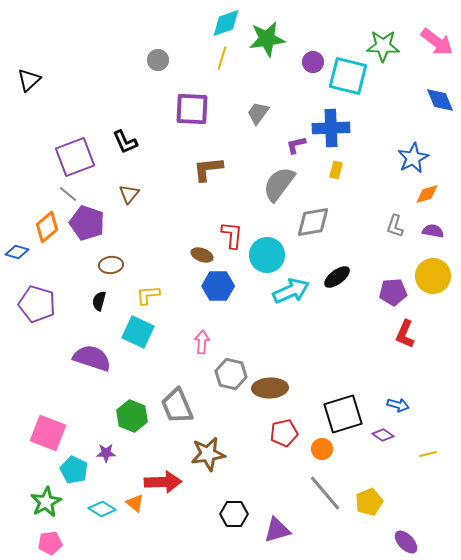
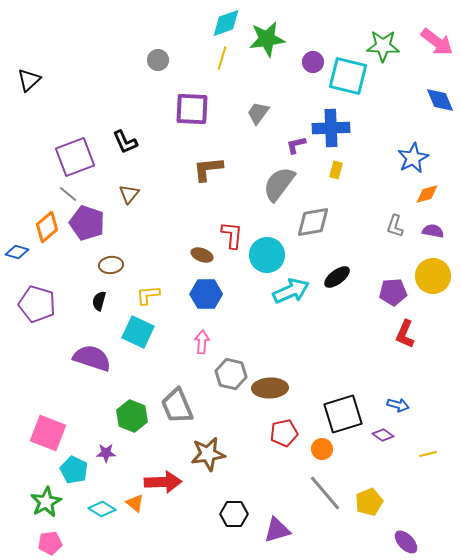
blue hexagon at (218, 286): moved 12 px left, 8 px down
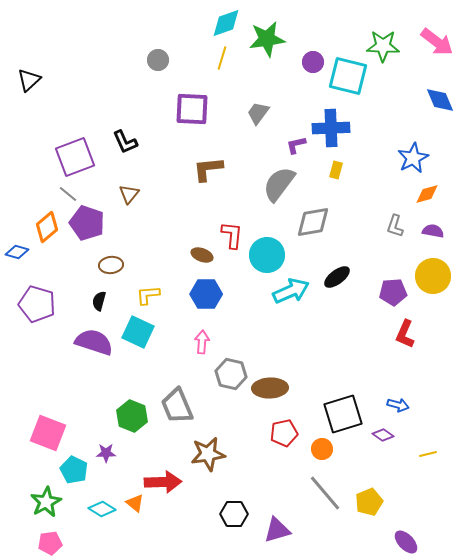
purple semicircle at (92, 358): moved 2 px right, 16 px up
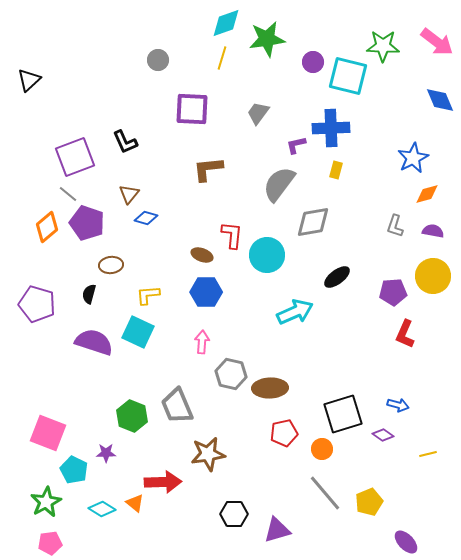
blue diamond at (17, 252): moved 129 px right, 34 px up
cyan arrow at (291, 291): moved 4 px right, 21 px down
blue hexagon at (206, 294): moved 2 px up
black semicircle at (99, 301): moved 10 px left, 7 px up
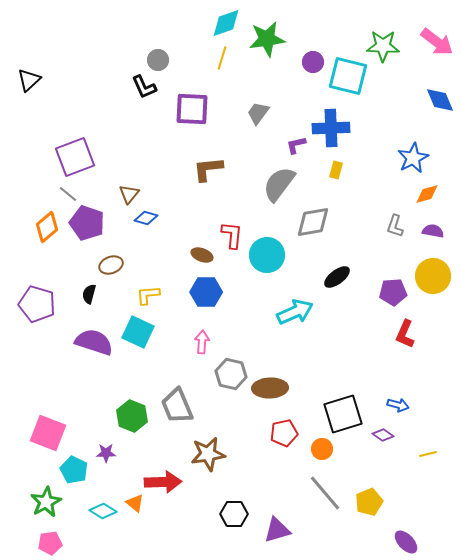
black L-shape at (125, 142): moved 19 px right, 55 px up
brown ellipse at (111, 265): rotated 15 degrees counterclockwise
cyan diamond at (102, 509): moved 1 px right, 2 px down
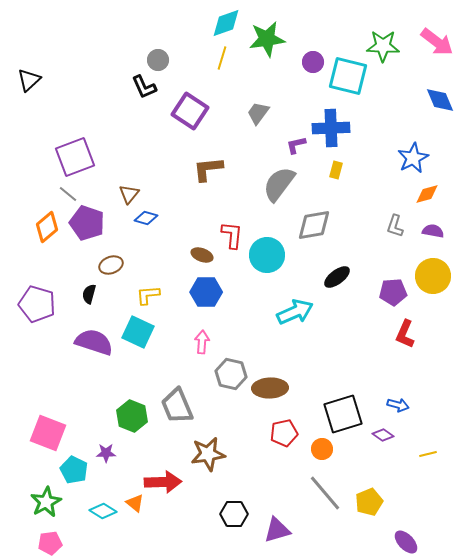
purple square at (192, 109): moved 2 px left, 2 px down; rotated 30 degrees clockwise
gray diamond at (313, 222): moved 1 px right, 3 px down
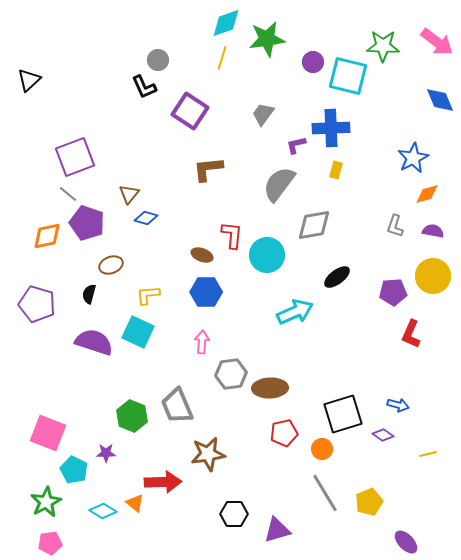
gray trapezoid at (258, 113): moved 5 px right, 1 px down
orange diamond at (47, 227): moved 9 px down; rotated 28 degrees clockwise
red L-shape at (405, 334): moved 6 px right
gray hexagon at (231, 374): rotated 20 degrees counterclockwise
gray line at (325, 493): rotated 9 degrees clockwise
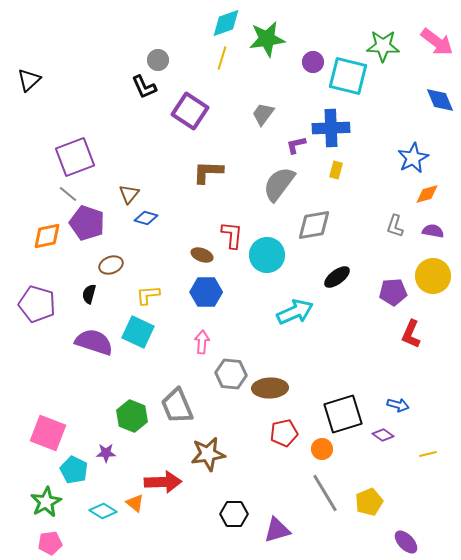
brown L-shape at (208, 169): moved 3 px down; rotated 8 degrees clockwise
gray hexagon at (231, 374): rotated 12 degrees clockwise
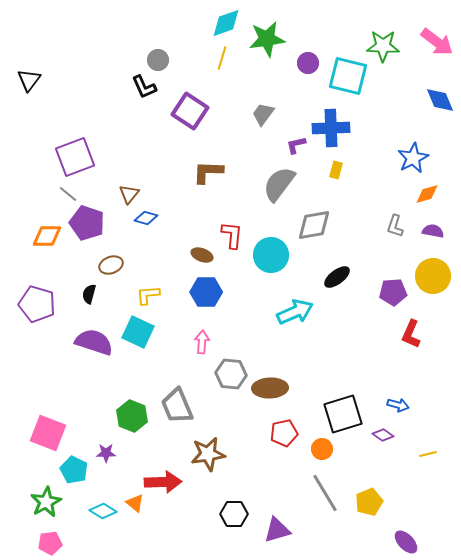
purple circle at (313, 62): moved 5 px left, 1 px down
black triangle at (29, 80): rotated 10 degrees counterclockwise
orange diamond at (47, 236): rotated 12 degrees clockwise
cyan circle at (267, 255): moved 4 px right
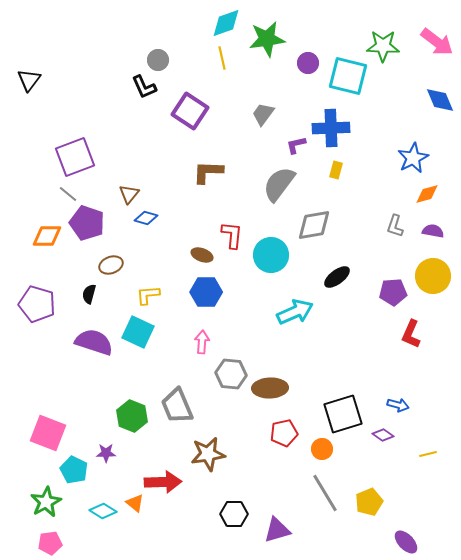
yellow line at (222, 58): rotated 30 degrees counterclockwise
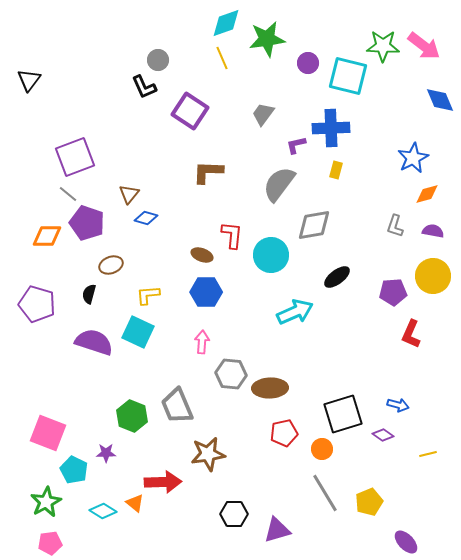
pink arrow at (437, 42): moved 13 px left, 4 px down
yellow line at (222, 58): rotated 10 degrees counterclockwise
